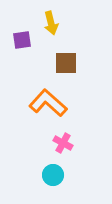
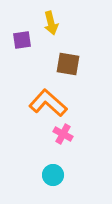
brown square: moved 2 px right, 1 px down; rotated 10 degrees clockwise
pink cross: moved 9 px up
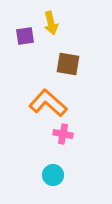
purple square: moved 3 px right, 4 px up
pink cross: rotated 18 degrees counterclockwise
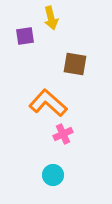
yellow arrow: moved 5 px up
brown square: moved 7 px right
pink cross: rotated 36 degrees counterclockwise
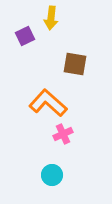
yellow arrow: rotated 20 degrees clockwise
purple square: rotated 18 degrees counterclockwise
cyan circle: moved 1 px left
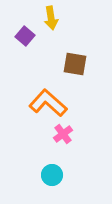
yellow arrow: rotated 15 degrees counterclockwise
purple square: rotated 24 degrees counterclockwise
pink cross: rotated 12 degrees counterclockwise
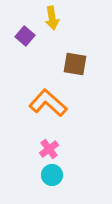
yellow arrow: moved 1 px right
pink cross: moved 14 px left, 15 px down
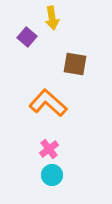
purple square: moved 2 px right, 1 px down
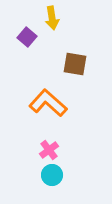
pink cross: moved 1 px down
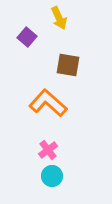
yellow arrow: moved 7 px right; rotated 15 degrees counterclockwise
brown square: moved 7 px left, 1 px down
pink cross: moved 1 px left
cyan circle: moved 1 px down
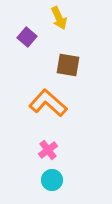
cyan circle: moved 4 px down
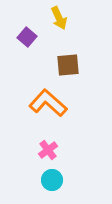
brown square: rotated 15 degrees counterclockwise
